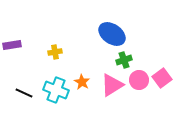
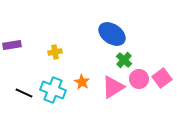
green cross: rotated 28 degrees counterclockwise
pink circle: moved 1 px up
pink triangle: moved 1 px right, 2 px down
cyan cross: moved 3 px left
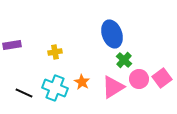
blue ellipse: rotated 36 degrees clockwise
cyan cross: moved 2 px right, 2 px up
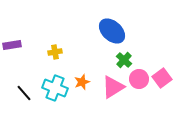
blue ellipse: moved 3 px up; rotated 28 degrees counterclockwise
orange star: rotated 21 degrees clockwise
black line: rotated 24 degrees clockwise
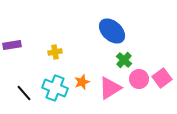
pink triangle: moved 3 px left, 1 px down
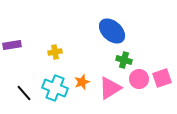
green cross: rotated 28 degrees counterclockwise
pink square: rotated 18 degrees clockwise
